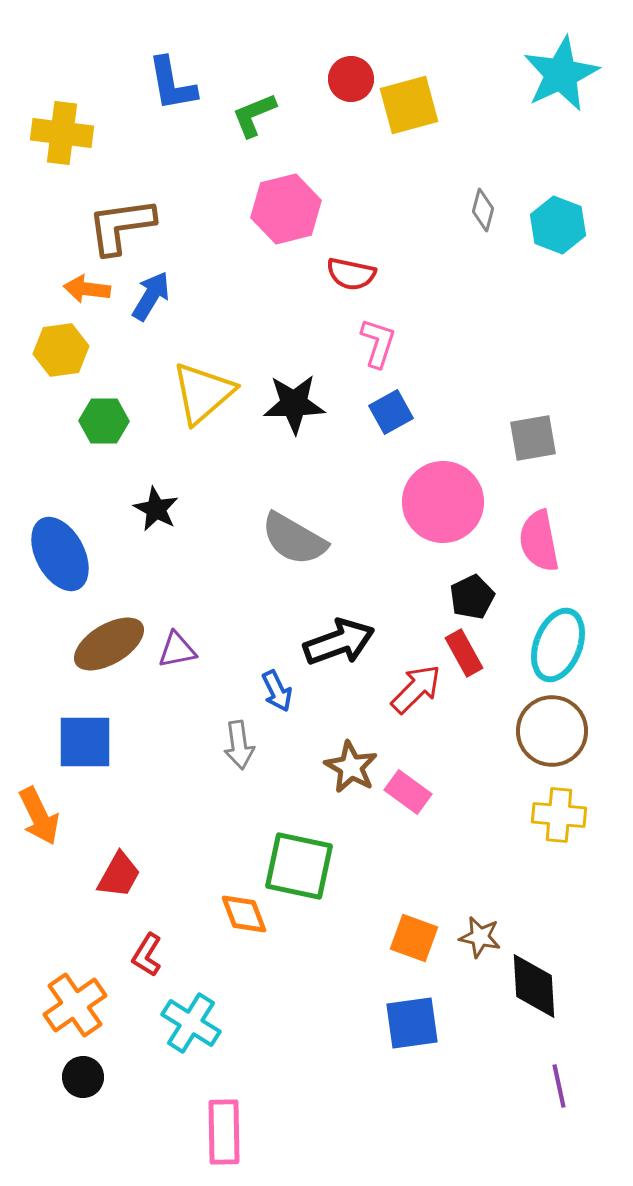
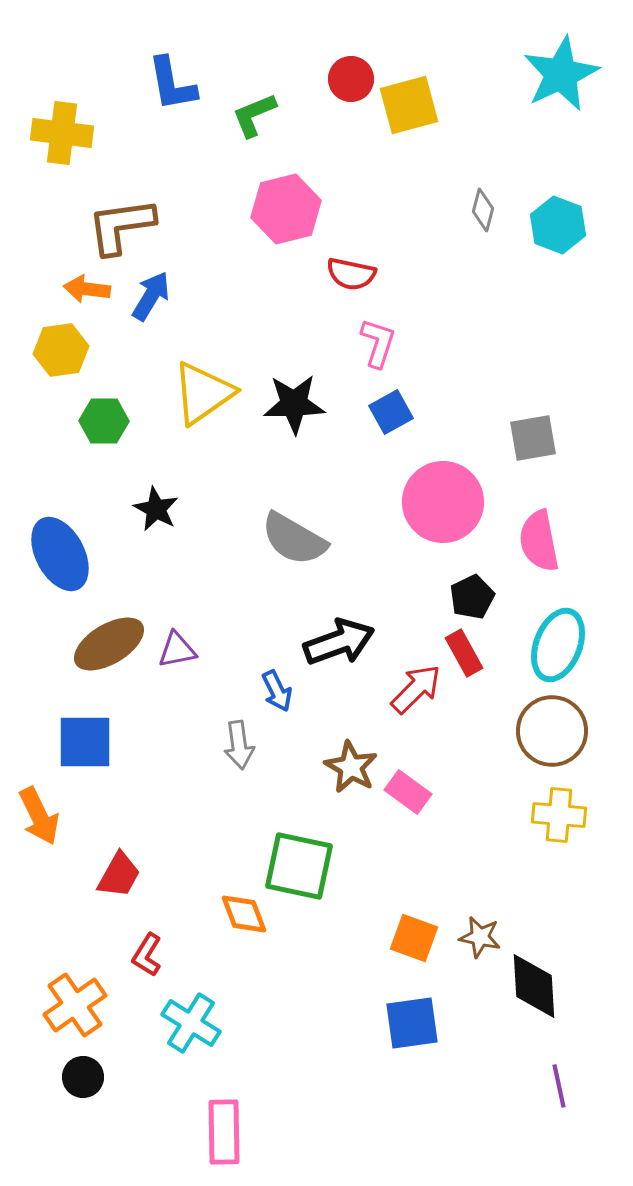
yellow triangle at (203, 393): rotated 6 degrees clockwise
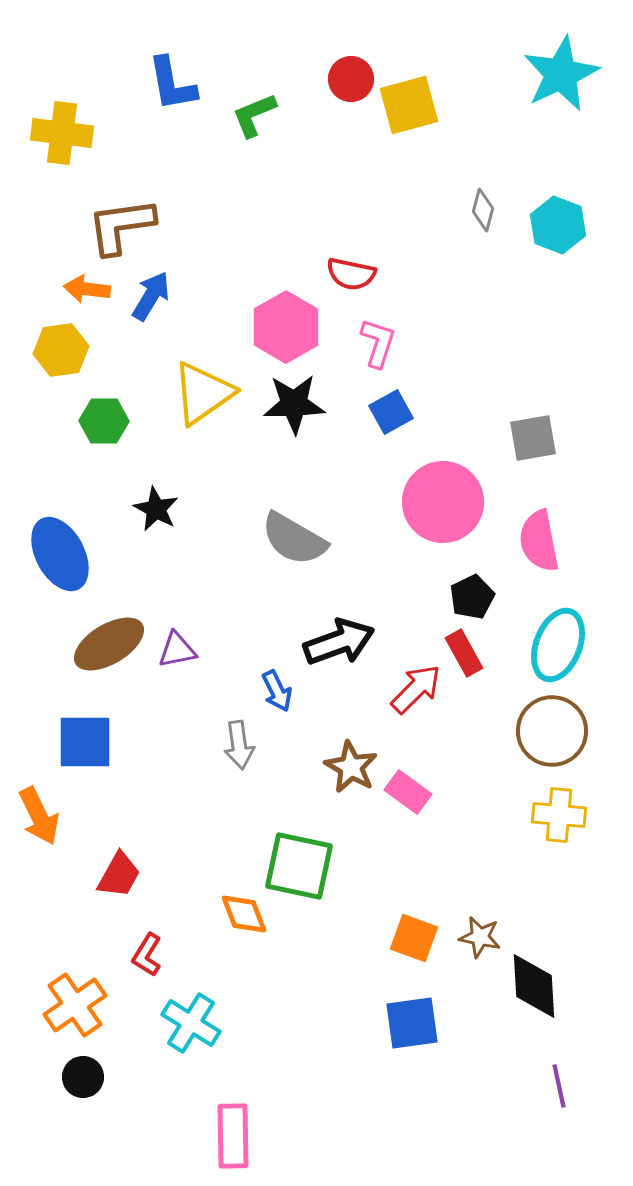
pink hexagon at (286, 209): moved 118 px down; rotated 16 degrees counterclockwise
pink rectangle at (224, 1132): moved 9 px right, 4 px down
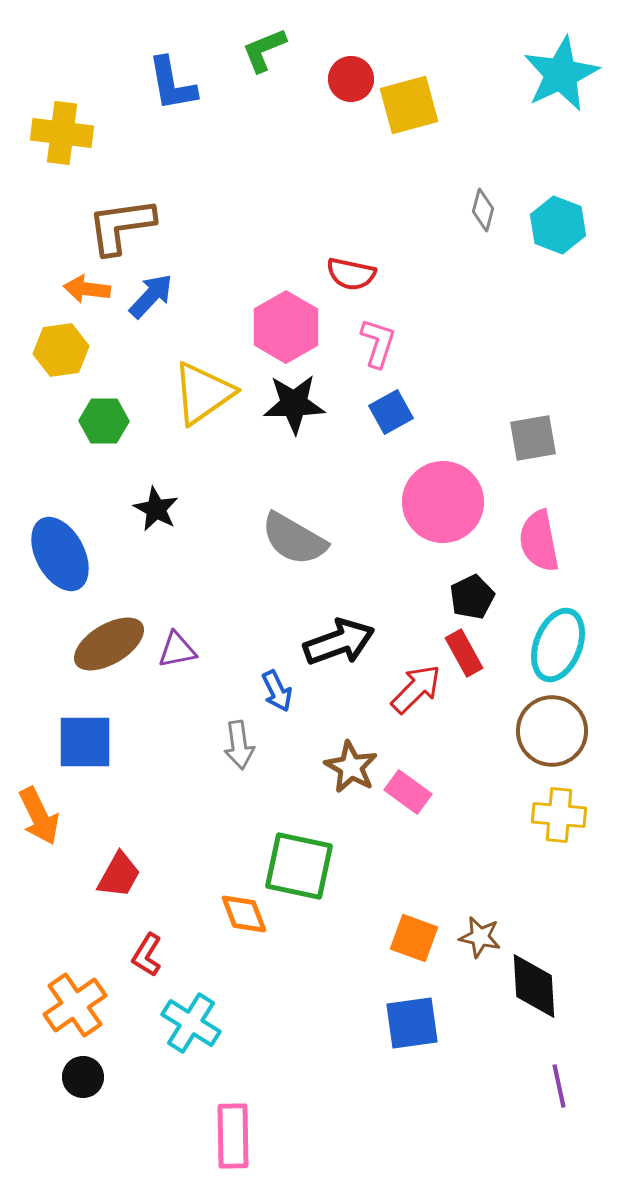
green L-shape at (254, 115): moved 10 px right, 65 px up
blue arrow at (151, 296): rotated 12 degrees clockwise
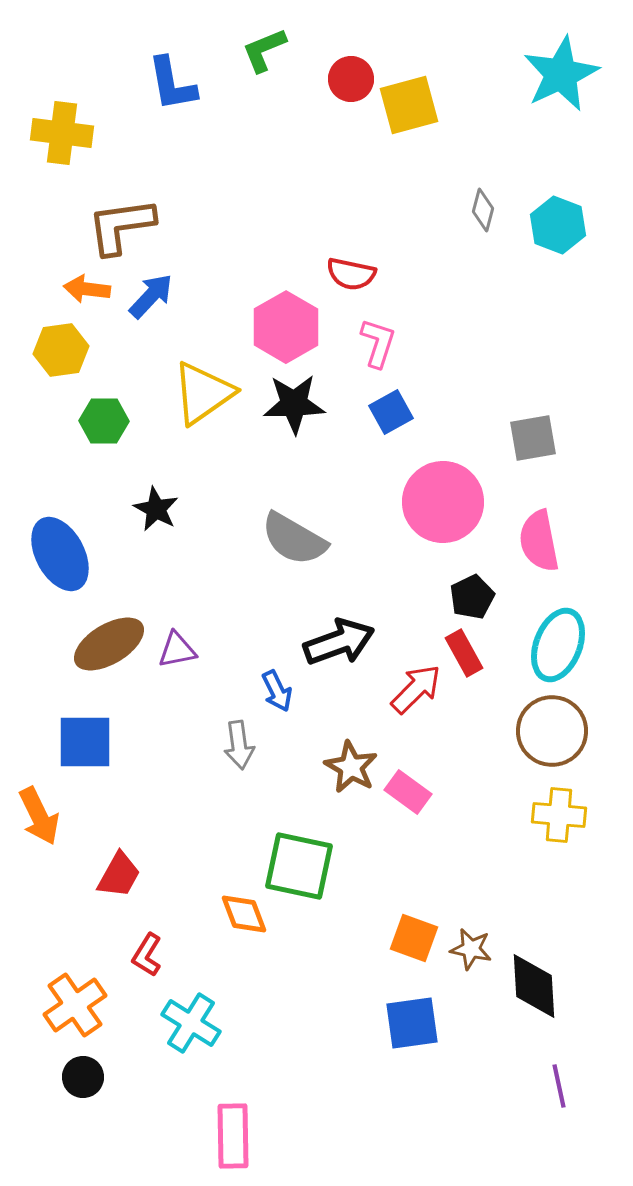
brown star at (480, 937): moved 9 px left, 12 px down
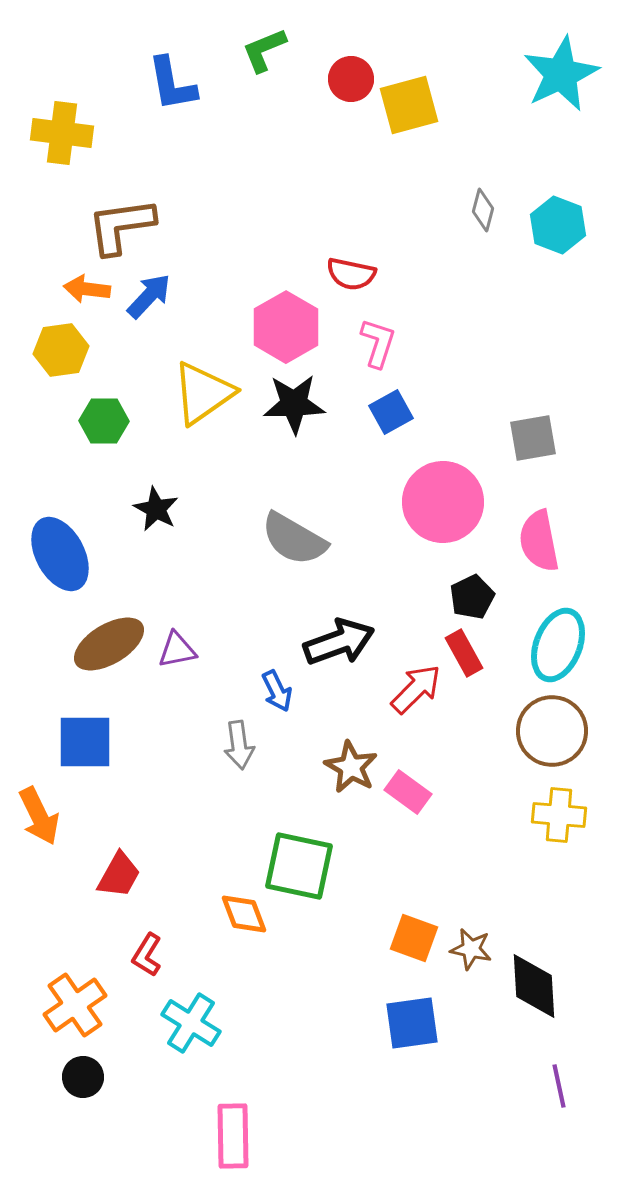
blue arrow at (151, 296): moved 2 px left
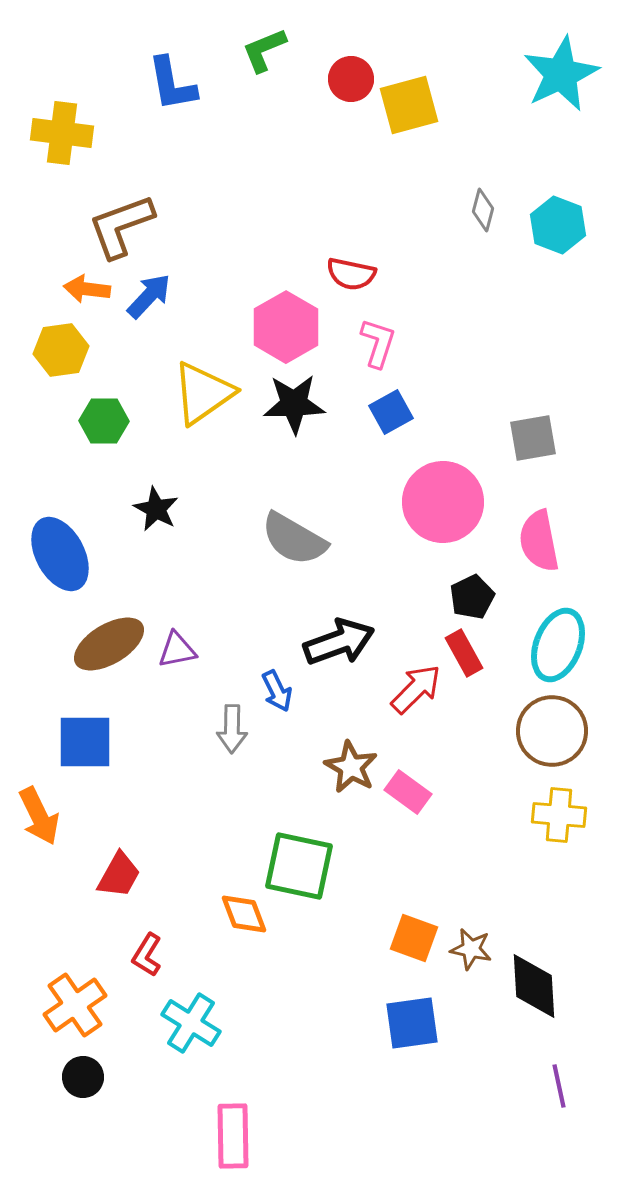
brown L-shape at (121, 226): rotated 12 degrees counterclockwise
gray arrow at (239, 745): moved 7 px left, 16 px up; rotated 9 degrees clockwise
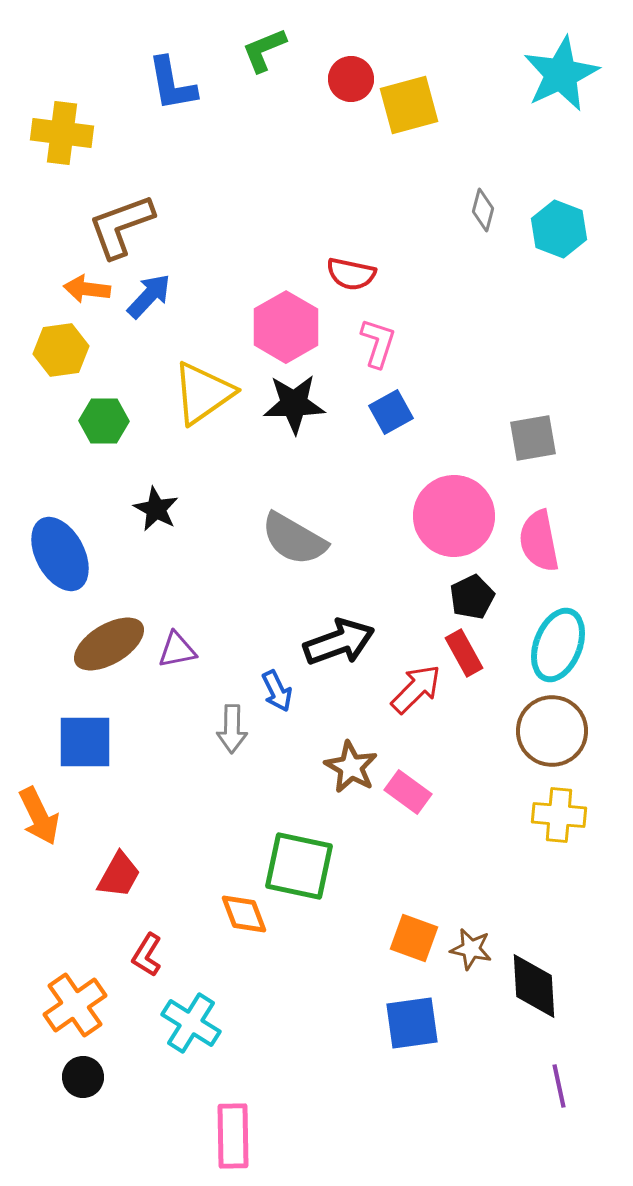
cyan hexagon at (558, 225): moved 1 px right, 4 px down
pink circle at (443, 502): moved 11 px right, 14 px down
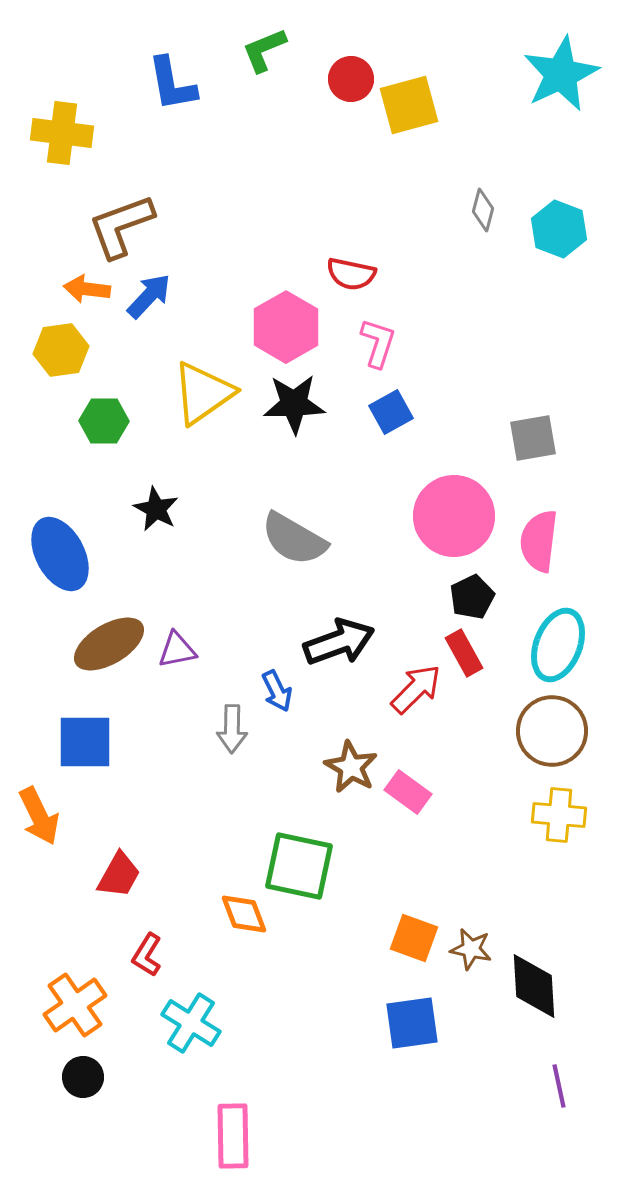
pink semicircle at (539, 541): rotated 18 degrees clockwise
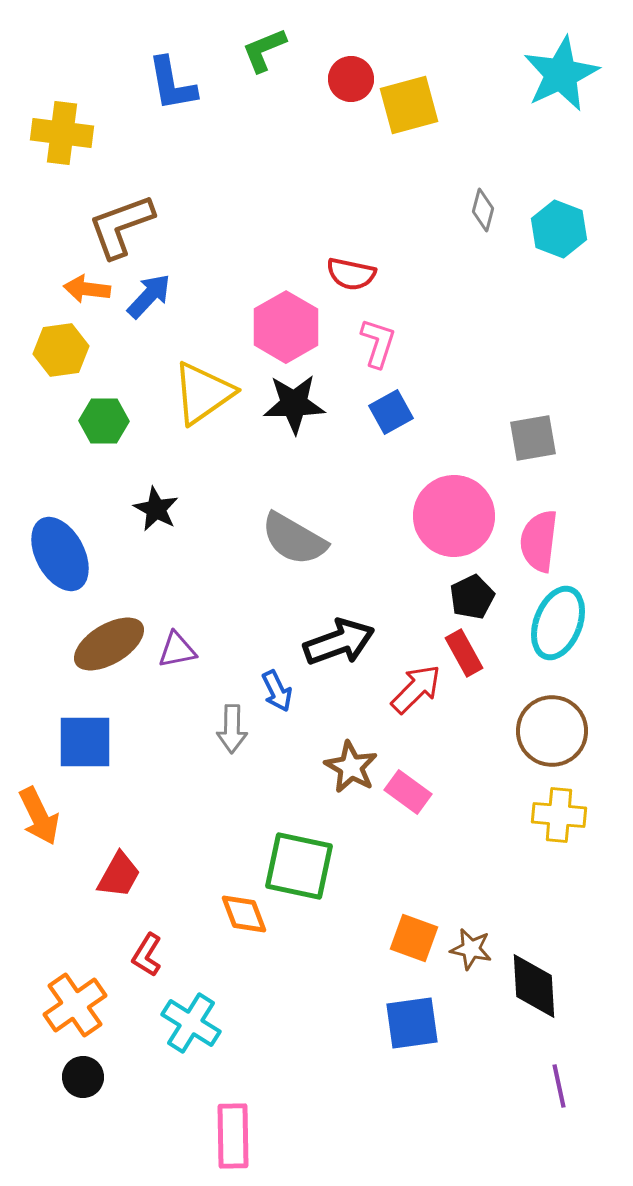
cyan ellipse at (558, 645): moved 22 px up
